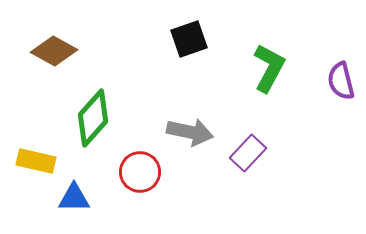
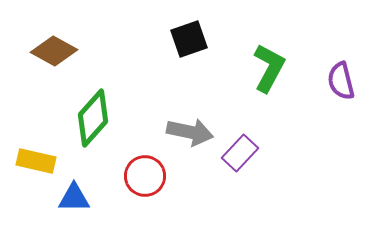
purple rectangle: moved 8 px left
red circle: moved 5 px right, 4 px down
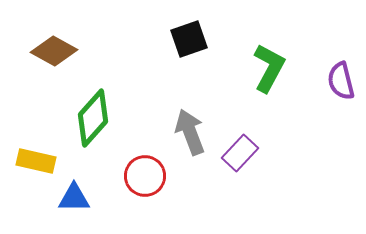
gray arrow: rotated 123 degrees counterclockwise
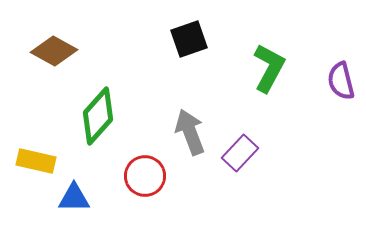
green diamond: moved 5 px right, 2 px up
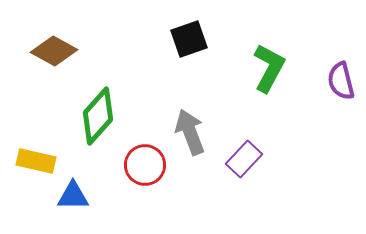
purple rectangle: moved 4 px right, 6 px down
red circle: moved 11 px up
blue triangle: moved 1 px left, 2 px up
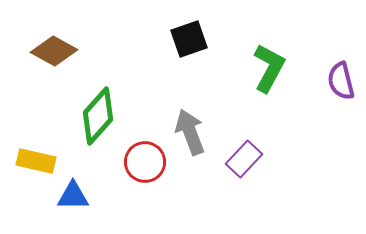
red circle: moved 3 px up
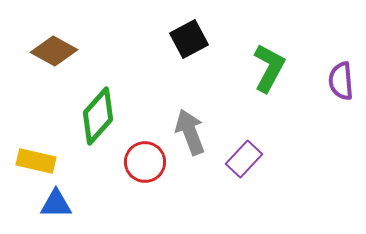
black square: rotated 9 degrees counterclockwise
purple semicircle: rotated 9 degrees clockwise
blue triangle: moved 17 px left, 8 px down
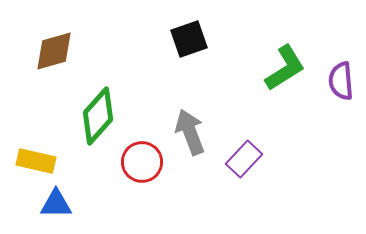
black square: rotated 9 degrees clockwise
brown diamond: rotated 45 degrees counterclockwise
green L-shape: moved 16 px right; rotated 30 degrees clockwise
red circle: moved 3 px left
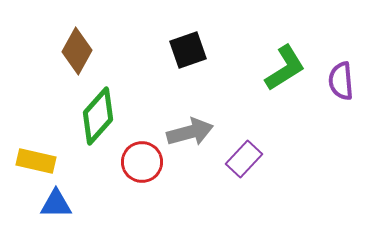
black square: moved 1 px left, 11 px down
brown diamond: moved 23 px right; rotated 45 degrees counterclockwise
gray arrow: rotated 96 degrees clockwise
